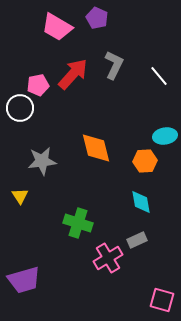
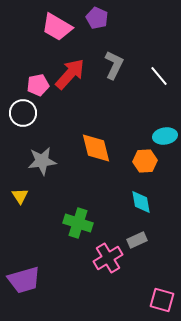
red arrow: moved 3 px left
white circle: moved 3 px right, 5 px down
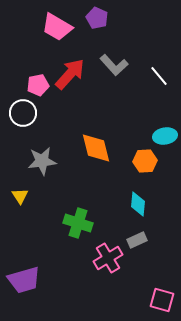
gray L-shape: rotated 112 degrees clockwise
cyan diamond: moved 3 px left, 2 px down; rotated 15 degrees clockwise
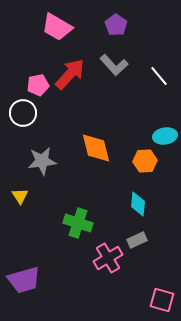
purple pentagon: moved 19 px right, 7 px down; rotated 10 degrees clockwise
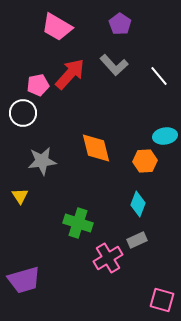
purple pentagon: moved 4 px right, 1 px up
cyan diamond: rotated 15 degrees clockwise
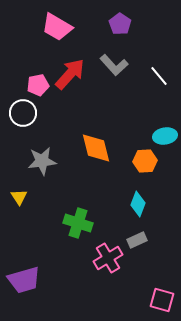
yellow triangle: moved 1 px left, 1 px down
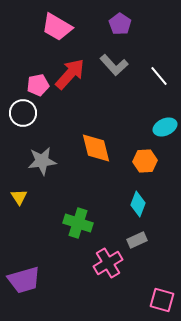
cyan ellipse: moved 9 px up; rotated 15 degrees counterclockwise
pink cross: moved 5 px down
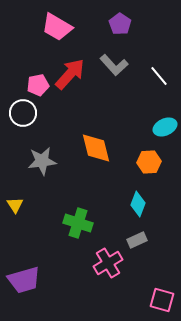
orange hexagon: moved 4 px right, 1 px down
yellow triangle: moved 4 px left, 8 px down
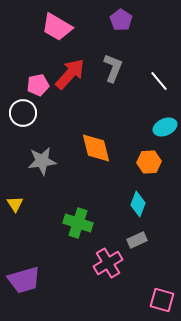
purple pentagon: moved 1 px right, 4 px up
gray L-shape: moved 1 px left, 3 px down; rotated 116 degrees counterclockwise
white line: moved 5 px down
yellow triangle: moved 1 px up
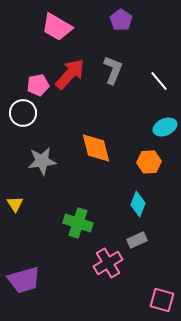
gray L-shape: moved 2 px down
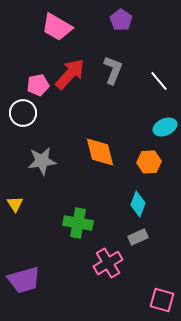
orange diamond: moved 4 px right, 4 px down
green cross: rotated 8 degrees counterclockwise
gray rectangle: moved 1 px right, 3 px up
